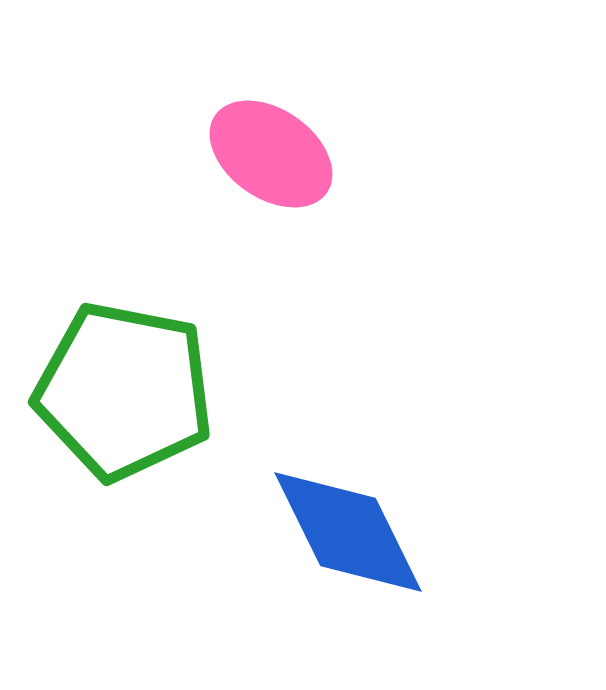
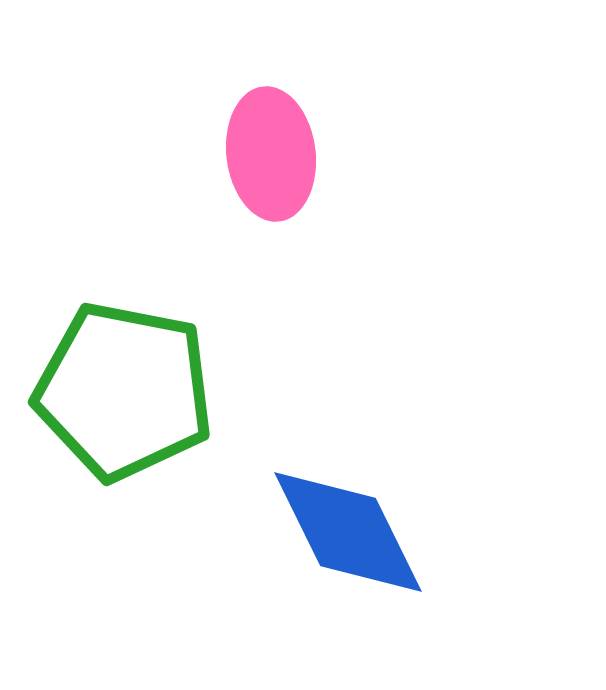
pink ellipse: rotated 48 degrees clockwise
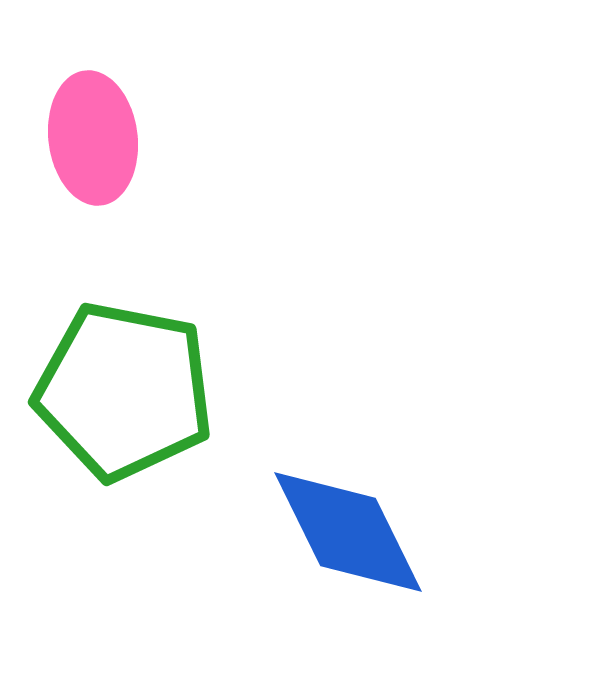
pink ellipse: moved 178 px left, 16 px up
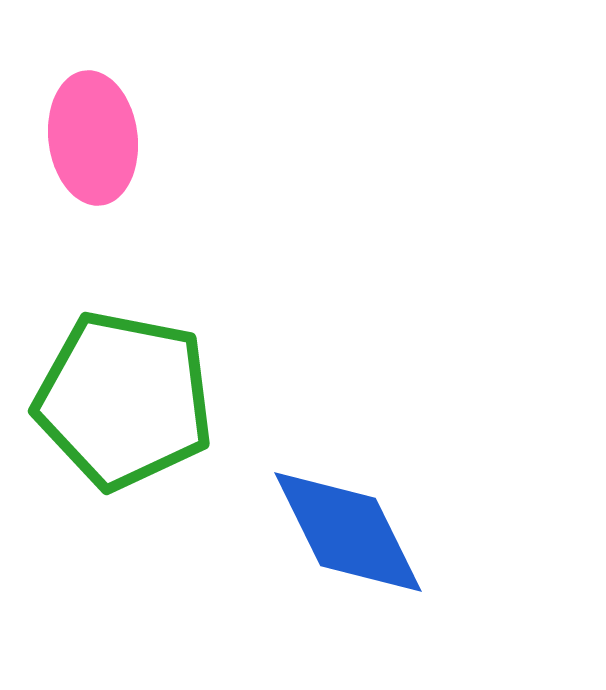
green pentagon: moved 9 px down
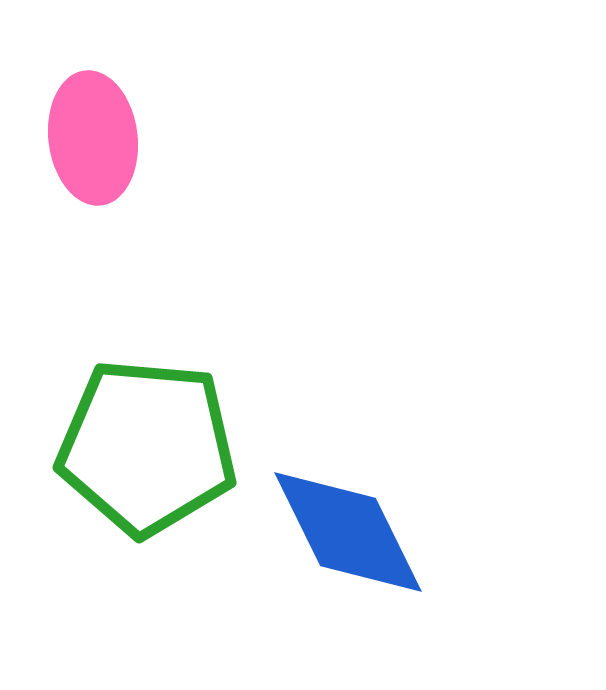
green pentagon: moved 23 px right, 47 px down; rotated 6 degrees counterclockwise
